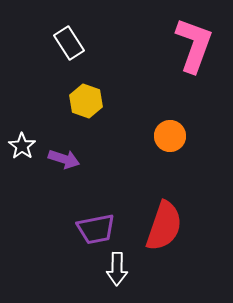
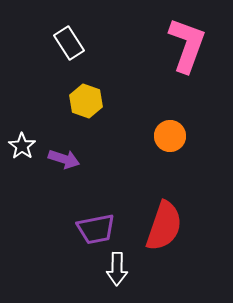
pink L-shape: moved 7 px left
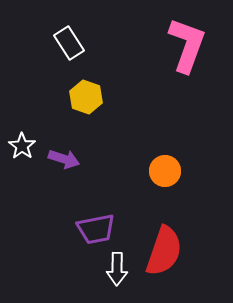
yellow hexagon: moved 4 px up
orange circle: moved 5 px left, 35 px down
red semicircle: moved 25 px down
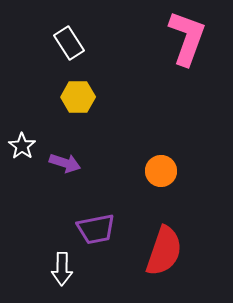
pink L-shape: moved 7 px up
yellow hexagon: moved 8 px left; rotated 20 degrees counterclockwise
purple arrow: moved 1 px right, 4 px down
orange circle: moved 4 px left
white arrow: moved 55 px left
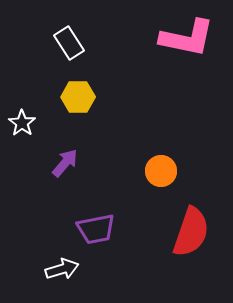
pink L-shape: rotated 82 degrees clockwise
white star: moved 23 px up
purple arrow: rotated 68 degrees counterclockwise
red semicircle: moved 27 px right, 19 px up
white arrow: rotated 108 degrees counterclockwise
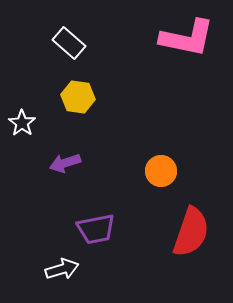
white rectangle: rotated 16 degrees counterclockwise
yellow hexagon: rotated 8 degrees clockwise
purple arrow: rotated 148 degrees counterclockwise
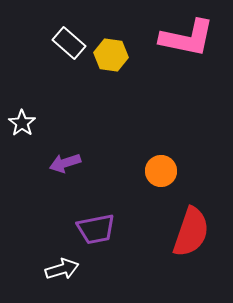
yellow hexagon: moved 33 px right, 42 px up
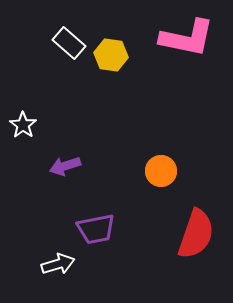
white star: moved 1 px right, 2 px down
purple arrow: moved 3 px down
red semicircle: moved 5 px right, 2 px down
white arrow: moved 4 px left, 5 px up
